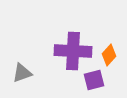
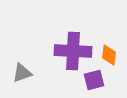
orange diamond: rotated 35 degrees counterclockwise
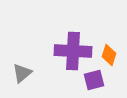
orange diamond: rotated 10 degrees clockwise
gray triangle: rotated 20 degrees counterclockwise
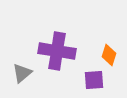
purple cross: moved 16 px left; rotated 6 degrees clockwise
purple square: rotated 10 degrees clockwise
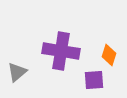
purple cross: moved 4 px right
gray triangle: moved 5 px left, 1 px up
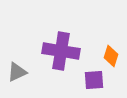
orange diamond: moved 2 px right, 1 px down
gray triangle: rotated 15 degrees clockwise
